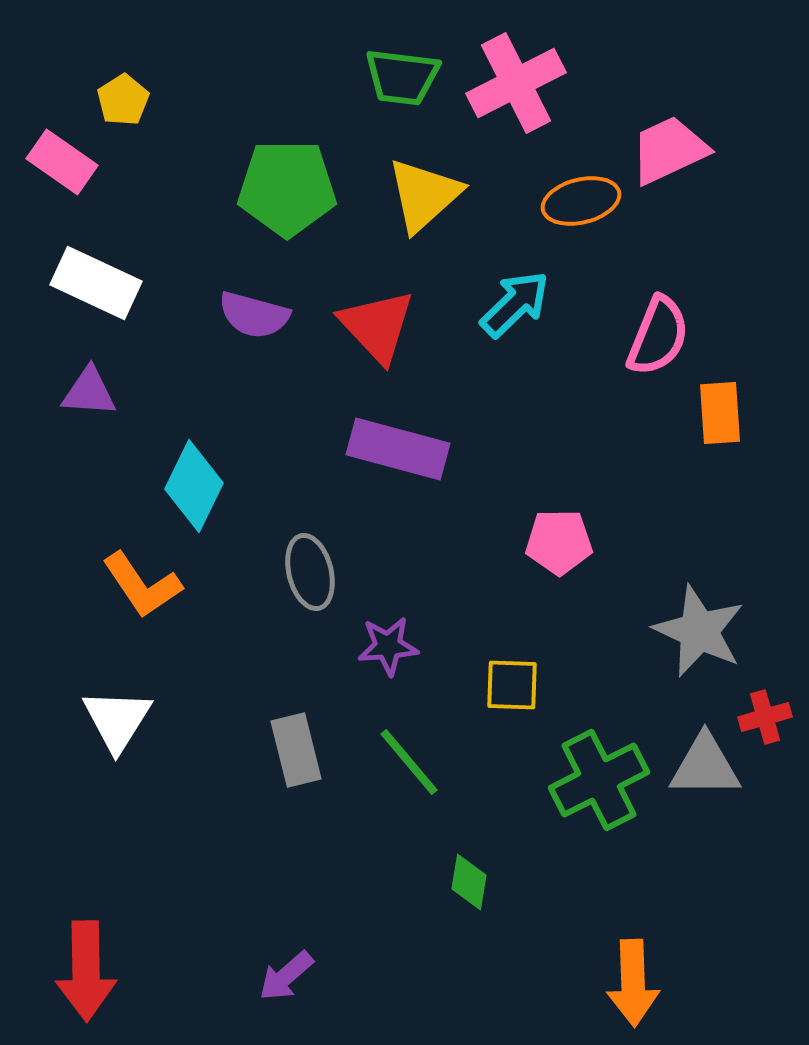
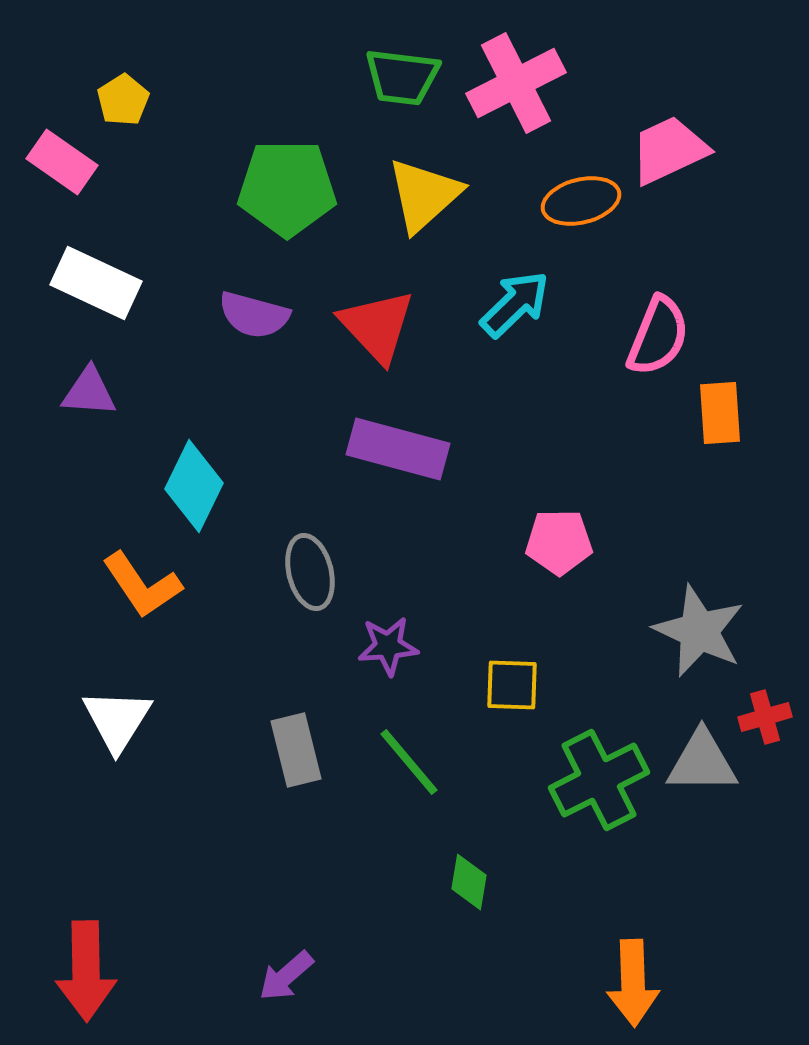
gray triangle: moved 3 px left, 4 px up
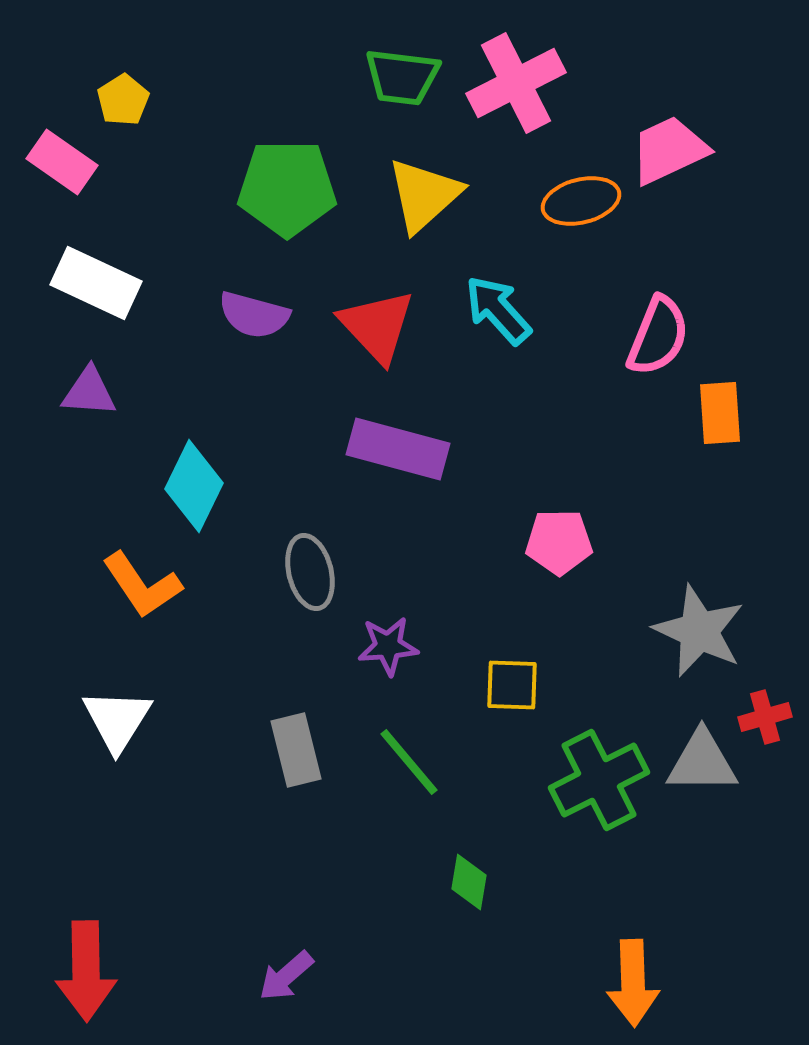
cyan arrow: moved 17 px left, 6 px down; rotated 88 degrees counterclockwise
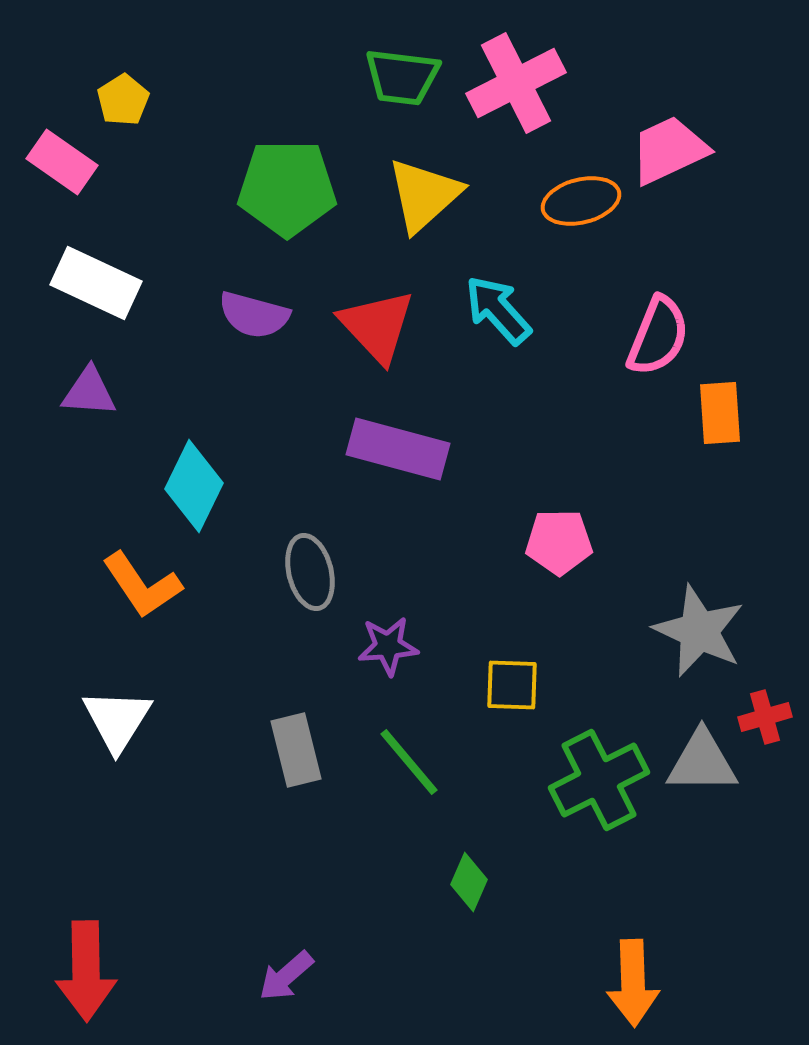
green diamond: rotated 14 degrees clockwise
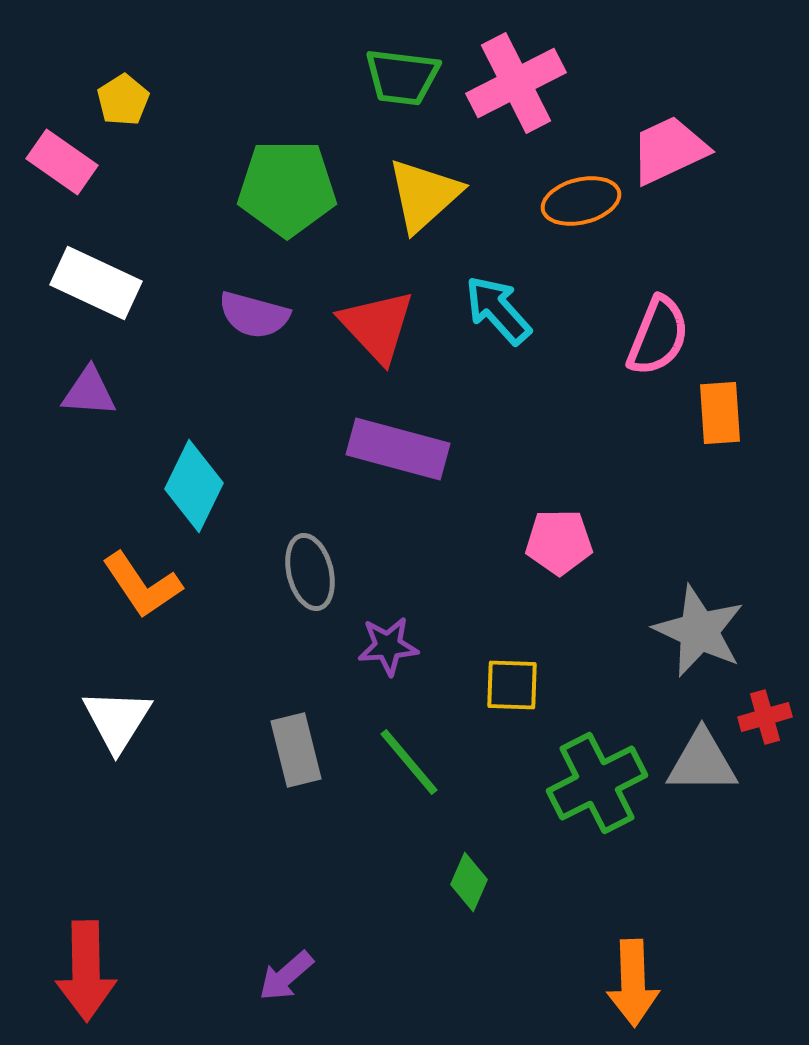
green cross: moved 2 px left, 3 px down
